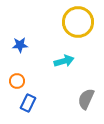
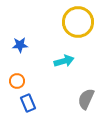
blue rectangle: rotated 48 degrees counterclockwise
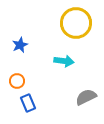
yellow circle: moved 2 px left, 1 px down
blue star: rotated 21 degrees counterclockwise
cyan arrow: rotated 24 degrees clockwise
gray semicircle: moved 2 px up; rotated 40 degrees clockwise
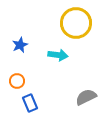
cyan arrow: moved 6 px left, 6 px up
blue rectangle: moved 2 px right
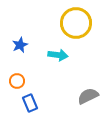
gray semicircle: moved 2 px right, 1 px up
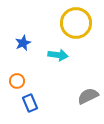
blue star: moved 3 px right, 2 px up
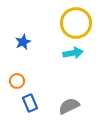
blue star: moved 1 px up
cyan arrow: moved 15 px right, 2 px up; rotated 18 degrees counterclockwise
gray semicircle: moved 19 px left, 10 px down
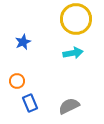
yellow circle: moved 4 px up
